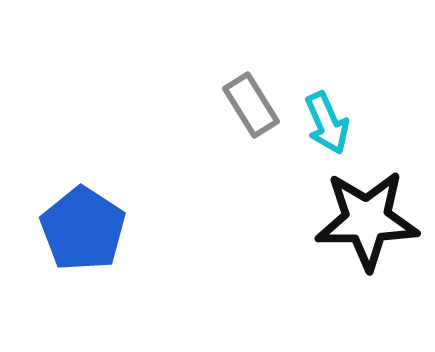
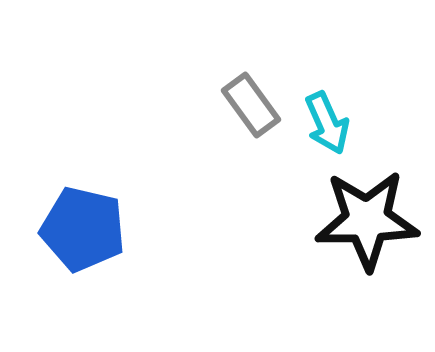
gray rectangle: rotated 4 degrees counterclockwise
blue pentagon: rotated 20 degrees counterclockwise
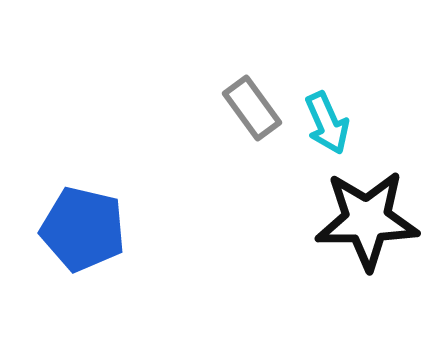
gray rectangle: moved 1 px right, 3 px down
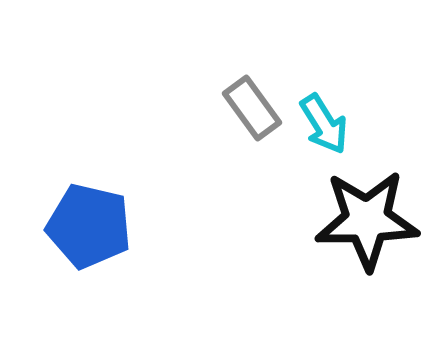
cyan arrow: moved 3 px left, 1 px down; rotated 8 degrees counterclockwise
blue pentagon: moved 6 px right, 3 px up
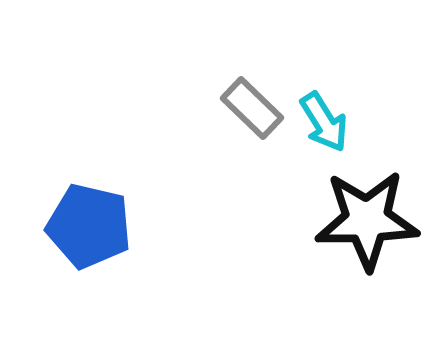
gray rectangle: rotated 10 degrees counterclockwise
cyan arrow: moved 2 px up
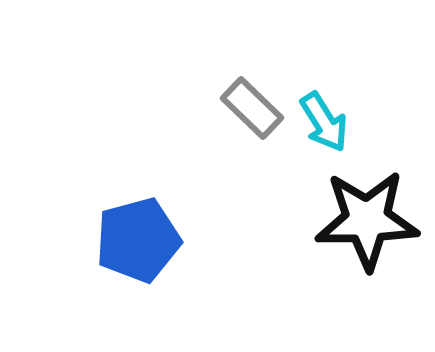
blue pentagon: moved 49 px right, 14 px down; rotated 28 degrees counterclockwise
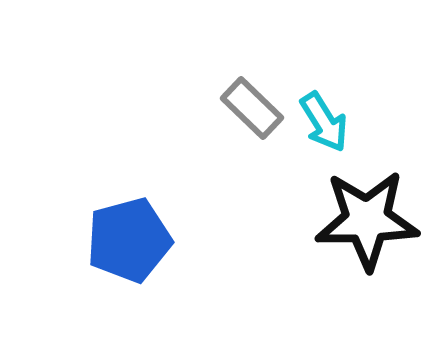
blue pentagon: moved 9 px left
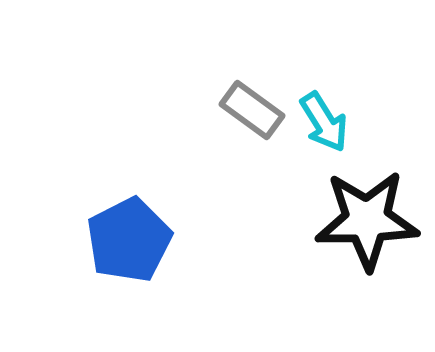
gray rectangle: moved 2 px down; rotated 8 degrees counterclockwise
blue pentagon: rotated 12 degrees counterclockwise
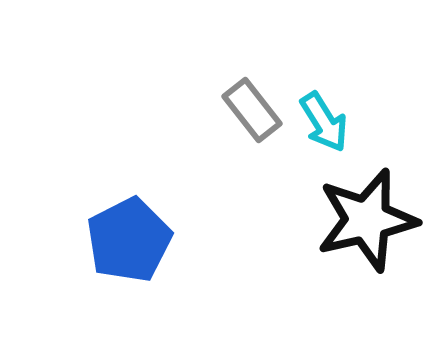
gray rectangle: rotated 16 degrees clockwise
black star: rotated 12 degrees counterclockwise
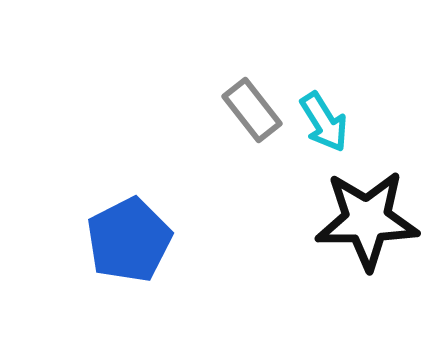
black star: rotated 12 degrees clockwise
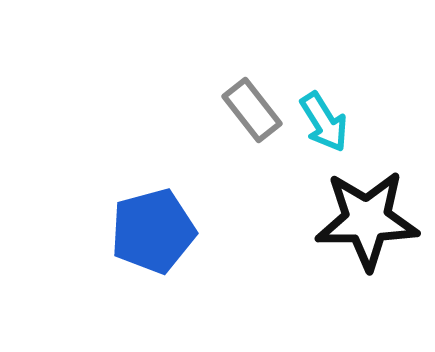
blue pentagon: moved 24 px right, 9 px up; rotated 12 degrees clockwise
